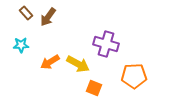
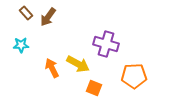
orange arrow: moved 2 px right, 6 px down; rotated 96 degrees clockwise
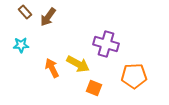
brown rectangle: moved 1 px left, 1 px up
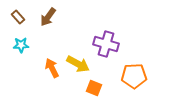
brown rectangle: moved 7 px left, 5 px down
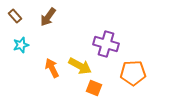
brown rectangle: moved 3 px left, 1 px up
cyan star: rotated 14 degrees counterclockwise
yellow arrow: moved 2 px right, 2 px down
orange pentagon: moved 1 px left, 3 px up
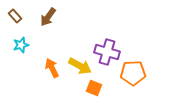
purple cross: moved 1 px right, 8 px down
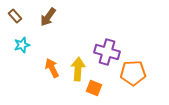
cyan star: moved 1 px right
yellow arrow: moved 2 px left, 3 px down; rotated 115 degrees counterclockwise
